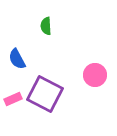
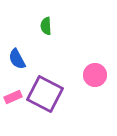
pink rectangle: moved 2 px up
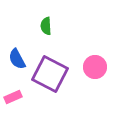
pink circle: moved 8 px up
purple square: moved 5 px right, 20 px up
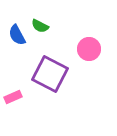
green semicircle: moved 6 px left; rotated 60 degrees counterclockwise
blue semicircle: moved 24 px up
pink circle: moved 6 px left, 18 px up
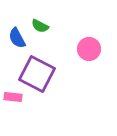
blue semicircle: moved 3 px down
purple square: moved 13 px left
pink rectangle: rotated 30 degrees clockwise
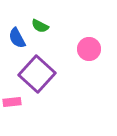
purple square: rotated 15 degrees clockwise
pink rectangle: moved 1 px left, 5 px down; rotated 12 degrees counterclockwise
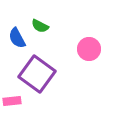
purple square: rotated 6 degrees counterclockwise
pink rectangle: moved 1 px up
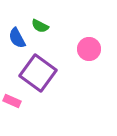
purple square: moved 1 px right, 1 px up
pink rectangle: rotated 30 degrees clockwise
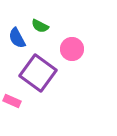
pink circle: moved 17 px left
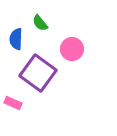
green semicircle: moved 3 px up; rotated 24 degrees clockwise
blue semicircle: moved 1 px left, 1 px down; rotated 30 degrees clockwise
pink rectangle: moved 1 px right, 2 px down
